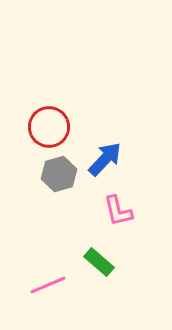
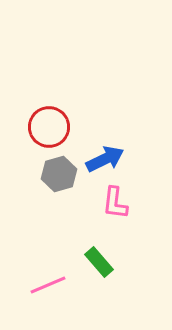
blue arrow: rotated 21 degrees clockwise
pink L-shape: moved 3 px left, 8 px up; rotated 20 degrees clockwise
green rectangle: rotated 8 degrees clockwise
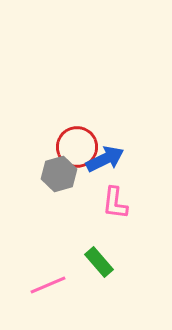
red circle: moved 28 px right, 20 px down
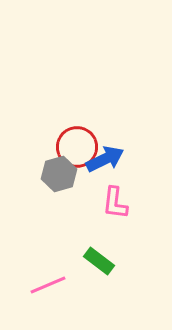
green rectangle: moved 1 px up; rotated 12 degrees counterclockwise
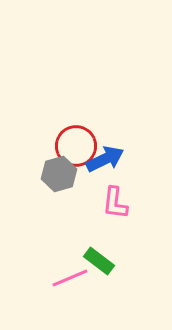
red circle: moved 1 px left, 1 px up
pink line: moved 22 px right, 7 px up
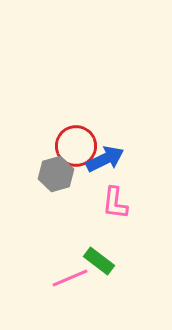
gray hexagon: moved 3 px left
